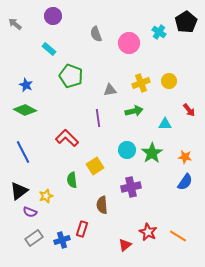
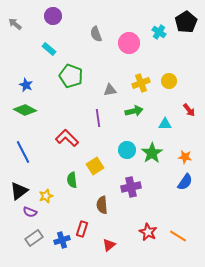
red triangle: moved 16 px left
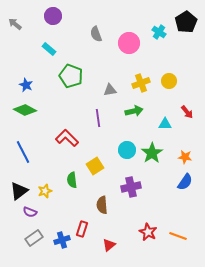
red arrow: moved 2 px left, 2 px down
yellow star: moved 1 px left, 5 px up
orange line: rotated 12 degrees counterclockwise
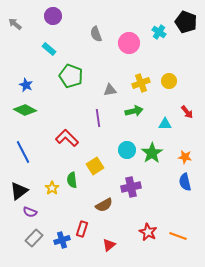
black pentagon: rotated 20 degrees counterclockwise
blue semicircle: rotated 132 degrees clockwise
yellow star: moved 7 px right, 3 px up; rotated 16 degrees counterclockwise
brown semicircle: moved 2 px right; rotated 114 degrees counterclockwise
gray rectangle: rotated 12 degrees counterclockwise
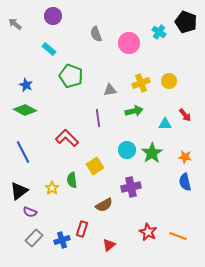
red arrow: moved 2 px left, 3 px down
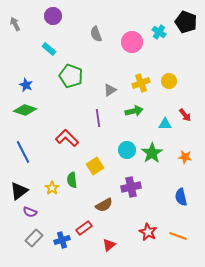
gray arrow: rotated 24 degrees clockwise
pink circle: moved 3 px right, 1 px up
gray triangle: rotated 24 degrees counterclockwise
green diamond: rotated 10 degrees counterclockwise
blue semicircle: moved 4 px left, 15 px down
red rectangle: moved 2 px right, 1 px up; rotated 35 degrees clockwise
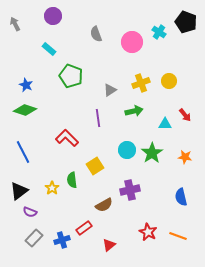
purple cross: moved 1 px left, 3 px down
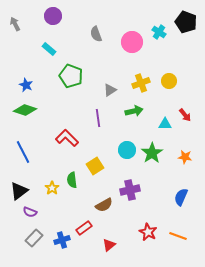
blue semicircle: rotated 36 degrees clockwise
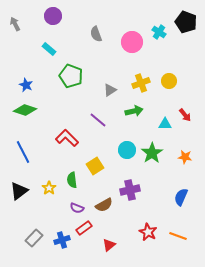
purple line: moved 2 px down; rotated 42 degrees counterclockwise
yellow star: moved 3 px left
purple semicircle: moved 47 px right, 4 px up
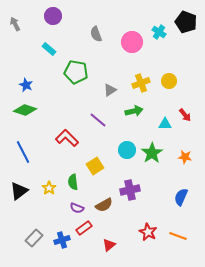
green pentagon: moved 5 px right, 4 px up; rotated 10 degrees counterclockwise
green semicircle: moved 1 px right, 2 px down
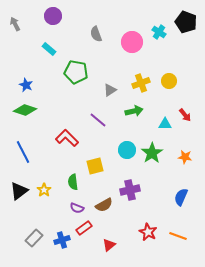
yellow square: rotated 18 degrees clockwise
yellow star: moved 5 px left, 2 px down
